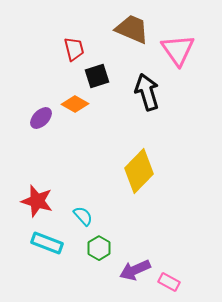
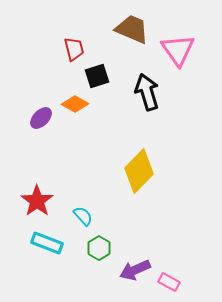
red star: rotated 20 degrees clockwise
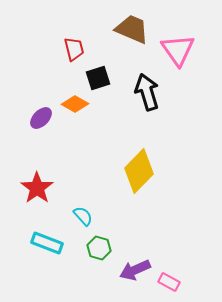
black square: moved 1 px right, 2 px down
red star: moved 13 px up
green hexagon: rotated 15 degrees counterclockwise
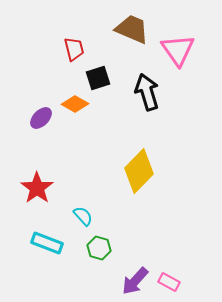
purple arrow: moved 11 px down; rotated 24 degrees counterclockwise
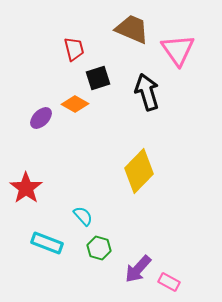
red star: moved 11 px left
purple arrow: moved 3 px right, 12 px up
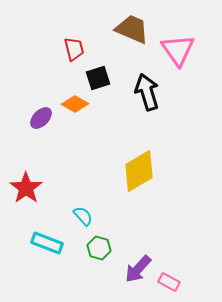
yellow diamond: rotated 15 degrees clockwise
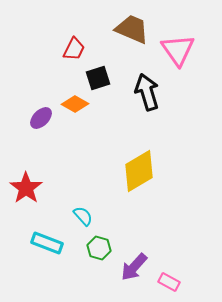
red trapezoid: rotated 40 degrees clockwise
purple arrow: moved 4 px left, 2 px up
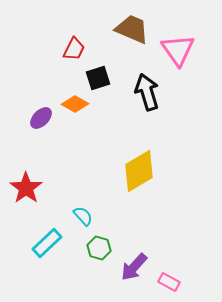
cyan rectangle: rotated 64 degrees counterclockwise
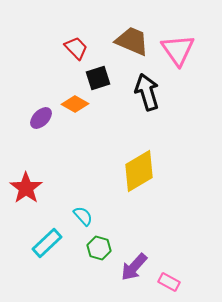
brown trapezoid: moved 12 px down
red trapezoid: moved 2 px right, 1 px up; rotated 70 degrees counterclockwise
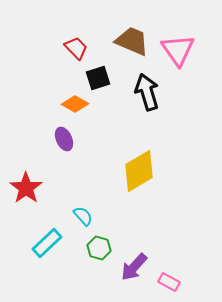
purple ellipse: moved 23 px right, 21 px down; rotated 70 degrees counterclockwise
